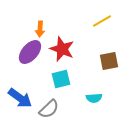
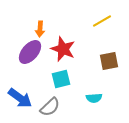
red star: moved 1 px right
gray semicircle: moved 1 px right, 2 px up
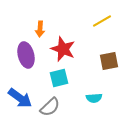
purple ellipse: moved 4 px left, 3 px down; rotated 55 degrees counterclockwise
cyan square: moved 2 px left, 1 px up
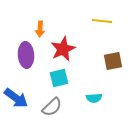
yellow line: rotated 36 degrees clockwise
red star: rotated 25 degrees clockwise
purple ellipse: rotated 10 degrees clockwise
brown square: moved 4 px right
blue arrow: moved 4 px left
gray semicircle: moved 2 px right
